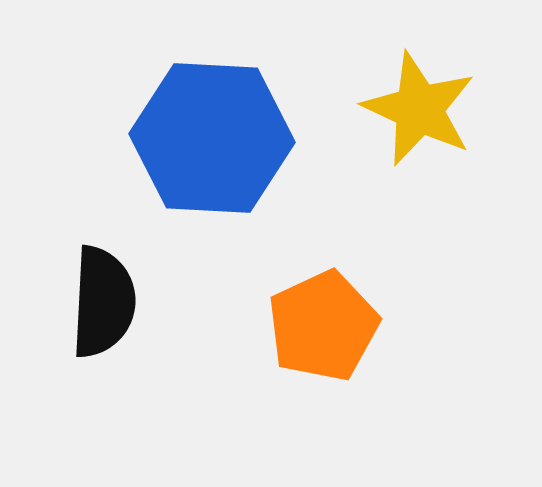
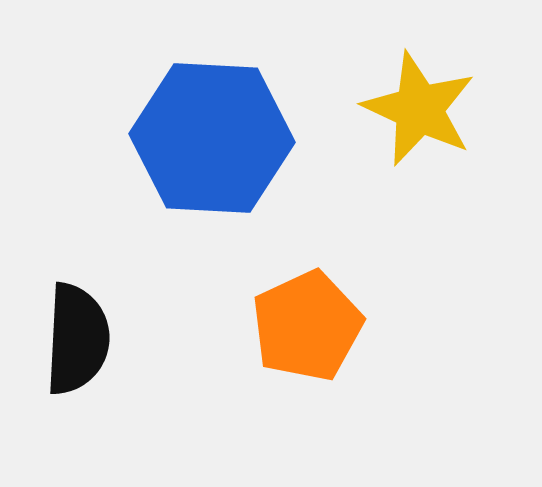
black semicircle: moved 26 px left, 37 px down
orange pentagon: moved 16 px left
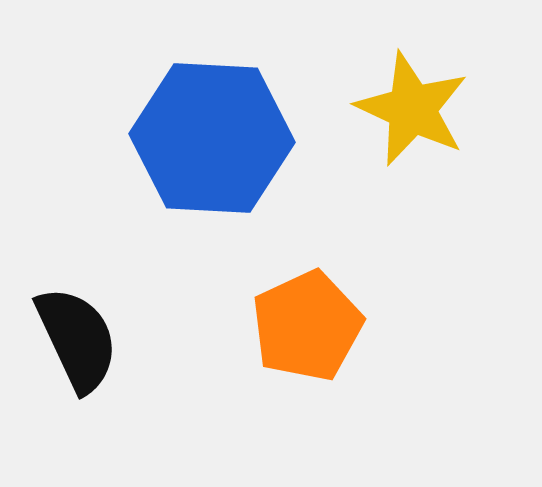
yellow star: moved 7 px left
black semicircle: rotated 28 degrees counterclockwise
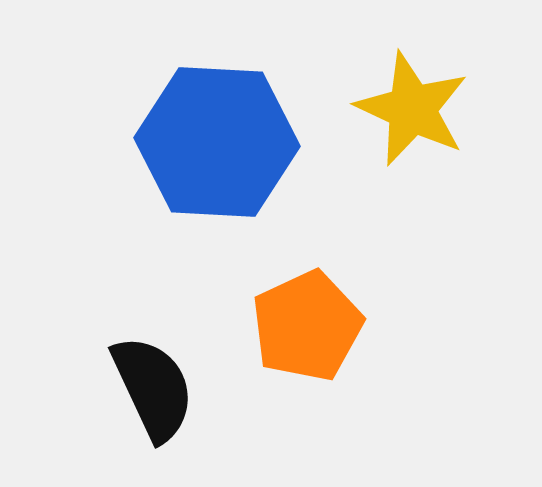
blue hexagon: moved 5 px right, 4 px down
black semicircle: moved 76 px right, 49 px down
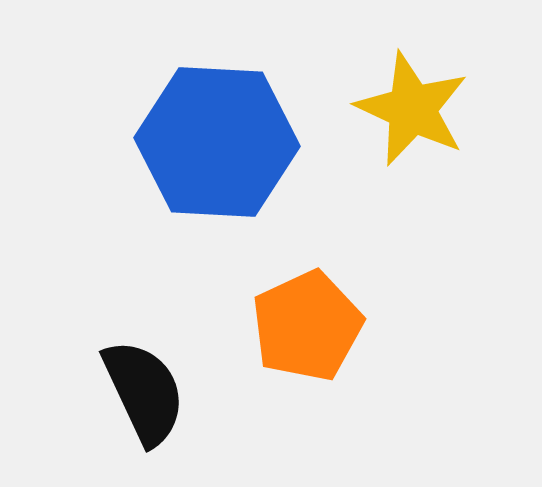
black semicircle: moved 9 px left, 4 px down
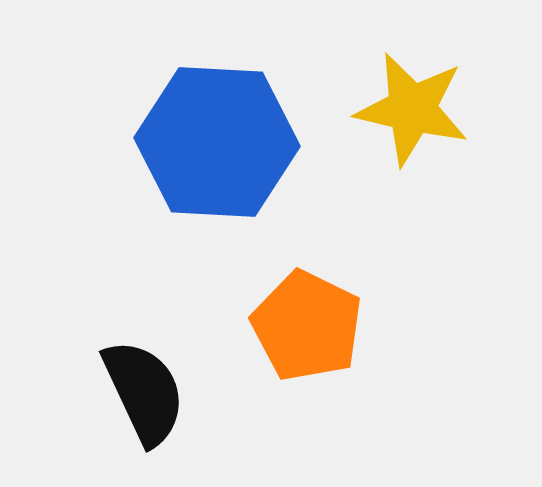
yellow star: rotated 12 degrees counterclockwise
orange pentagon: rotated 21 degrees counterclockwise
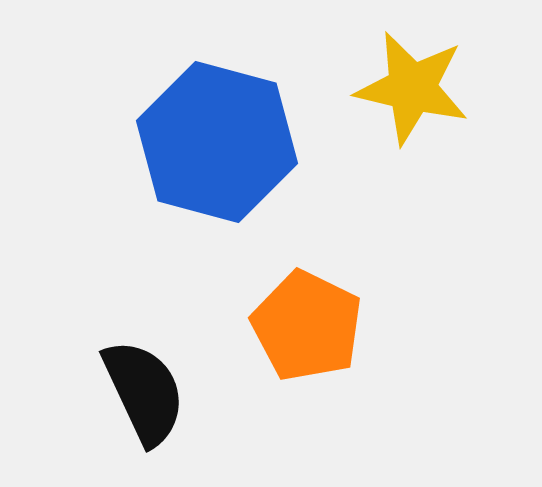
yellow star: moved 21 px up
blue hexagon: rotated 12 degrees clockwise
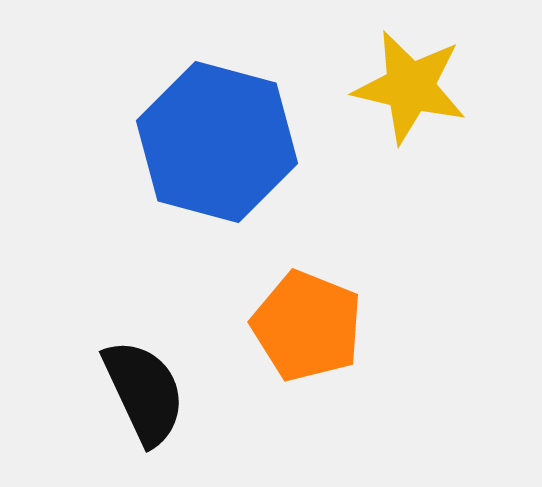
yellow star: moved 2 px left, 1 px up
orange pentagon: rotated 4 degrees counterclockwise
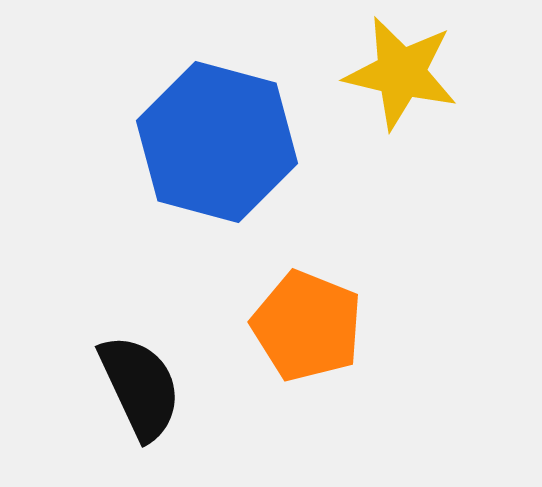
yellow star: moved 9 px left, 14 px up
black semicircle: moved 4 px left, 5 px up
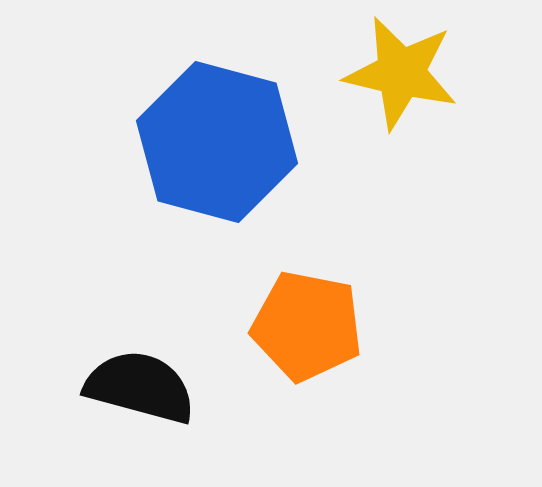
orange pentagon: rotated 11 degrees counterclockwise
black semicircle: rotated 50 degrees counterclockwise
